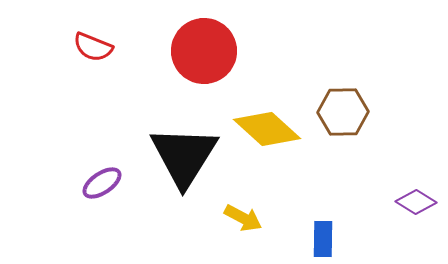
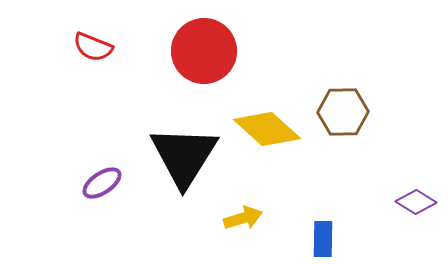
yellow arrow: rotated 45 degrees counterclockwise
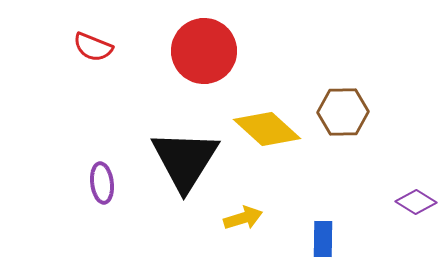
black triangle: moved 1 px right, 4 px down
purple ellipse: rotated 63 degrees counterclockwise
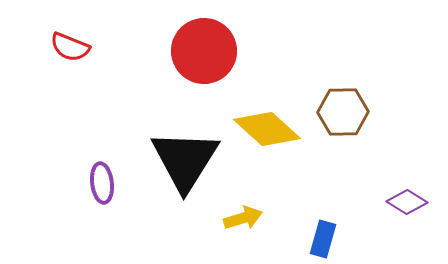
red semicircle: moved 23 px left
purple diamond: moved 9 px left
blue rectangle: rotated 15 degrees clockwise
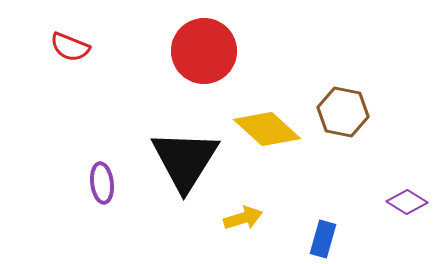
brown hexagon: rotated 12 degrees clockwise
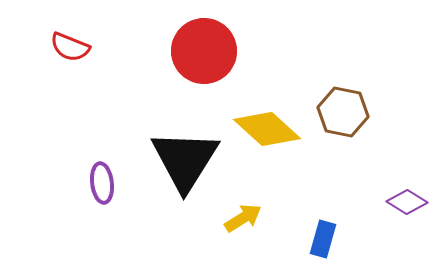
yellow arrow: rotated 15 degrees counterclockwise
